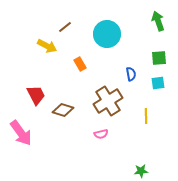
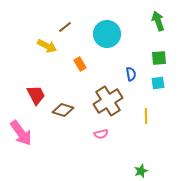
green star: rotated 16 degrees counterclockwise
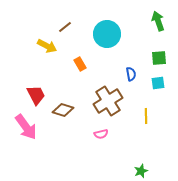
pink arrow: moved 5 px right, 6 px up
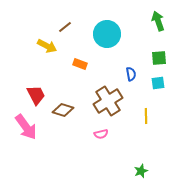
orange rectangle: rotated 40 degrees counterclockwise
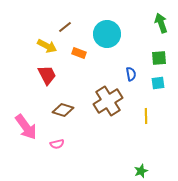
green arrow: moved 3 px right, 2 px down
orange rectangle: moved 1 px left, 11 px up
red trapezoid: moved 11 px right, 20 px up
pink semicircle: moved 44 px left, 10 px down
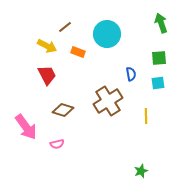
orange rectangle: moved 1 px left, 1 px up
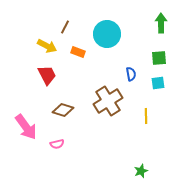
green arrow: rotated 18 degrees clockwise
brown line: rotated 24 degrees counterclockwise
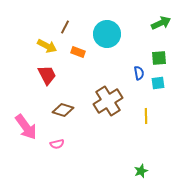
green arrow: rotated 66 degrees clockwise
blue semicircle: moved 8 px right, 1 px up
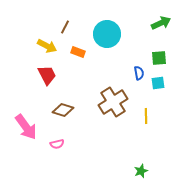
brown cross: moved 5 px right, 1 px down
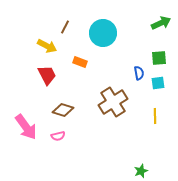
cyan circle: moved 4 px left, 1 px up
orange rectangle: moved 2 px right, 10 px down
yellow line: moved 9 px right
pink semicircle: moved 1 px right, 8 px up
